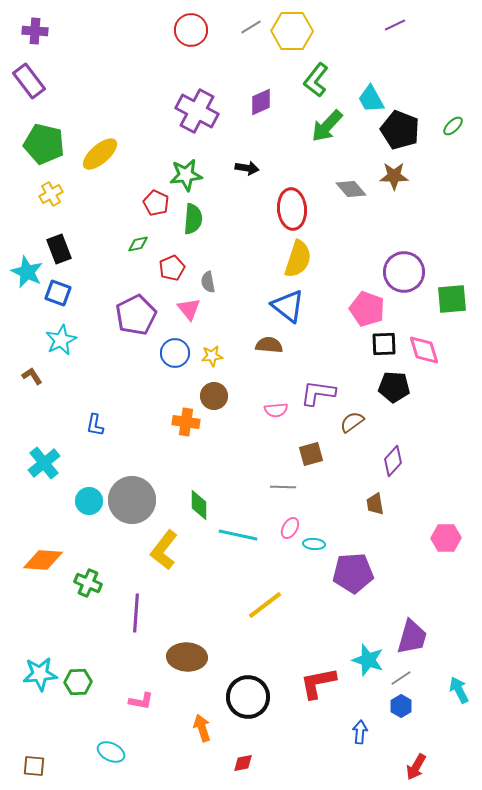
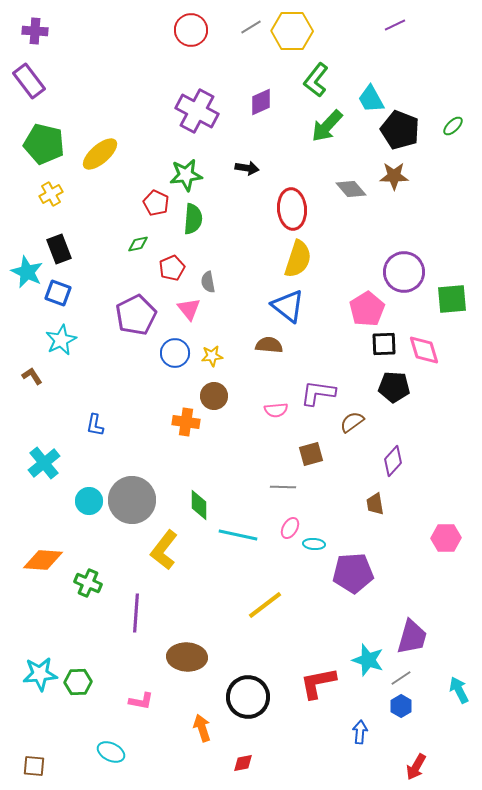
pink pentagon at (367, 309): rotated 20 degrees clockwise
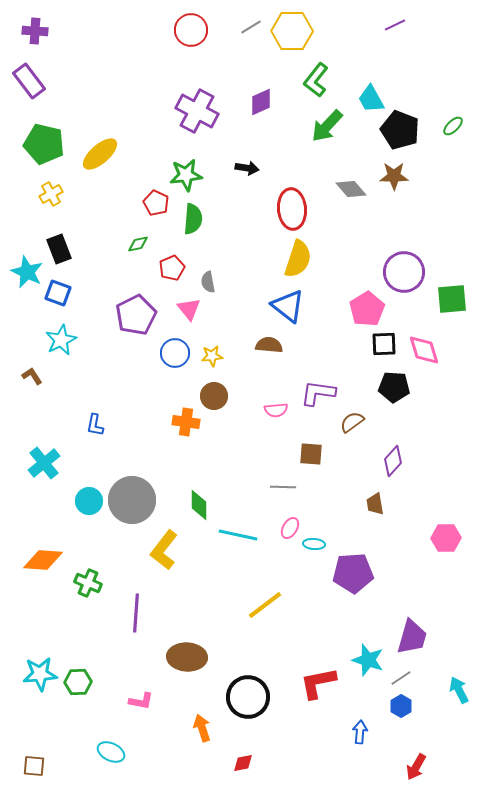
brown square at (311, 454): rotated 20 degrees clockwise
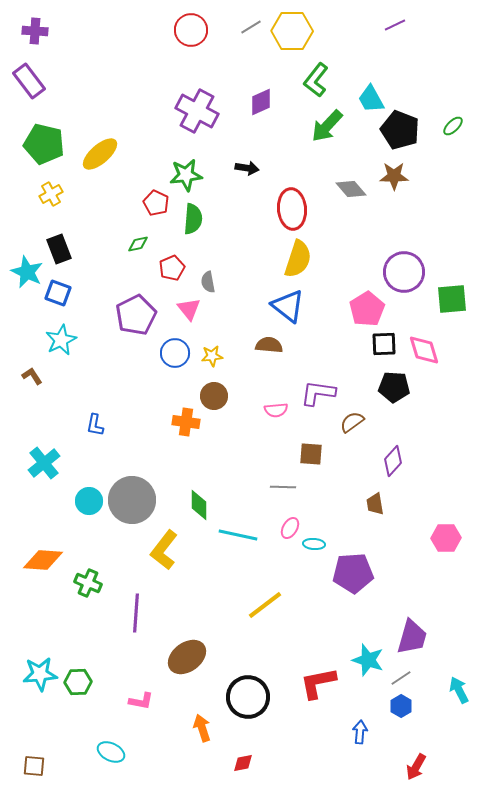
brown ellipse at (187, 657): rotated 39 degrees counterclockwise
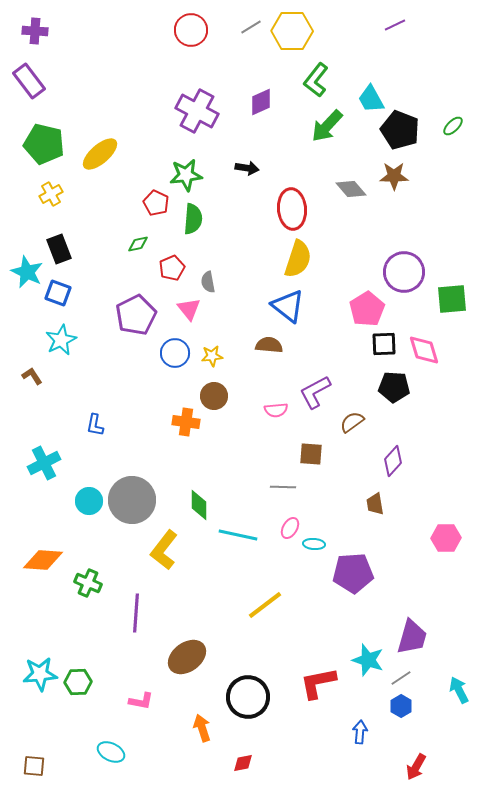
purple L-shape at (318, 393): moved 3 px left, 1 px up; rotated 36 degrees counterclockwise
cyan cross at (44, 463): rotated 12 degrees clockwise
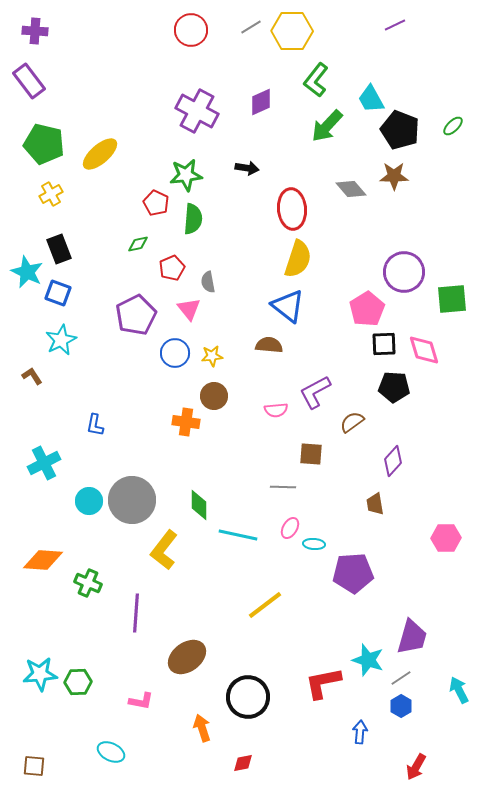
red L-shape at (318, 683): moved 5 px right
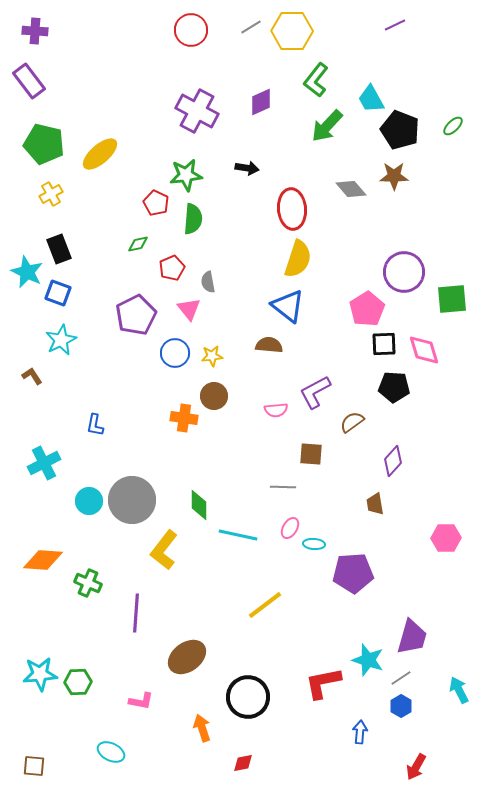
orange cross at (186, 422): moved 2 px left, 4 px up
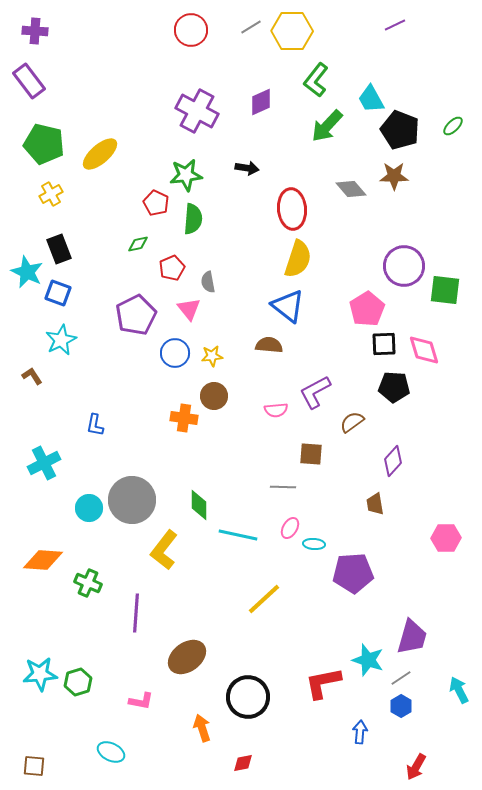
purple circle at (404, 272): moved 6 px up
green square at (452, 299): moved 7 px left, 9 px up; rotated 12 degrees clockwise
cyan circle at (89, 501): moved 7 px down
yellow line at (265, 605): moved 1 px left, 6 px up; rotated 6 degrees counterclockwise
green hexagon at (78, 682): rotated 16 degrees counterclockwise
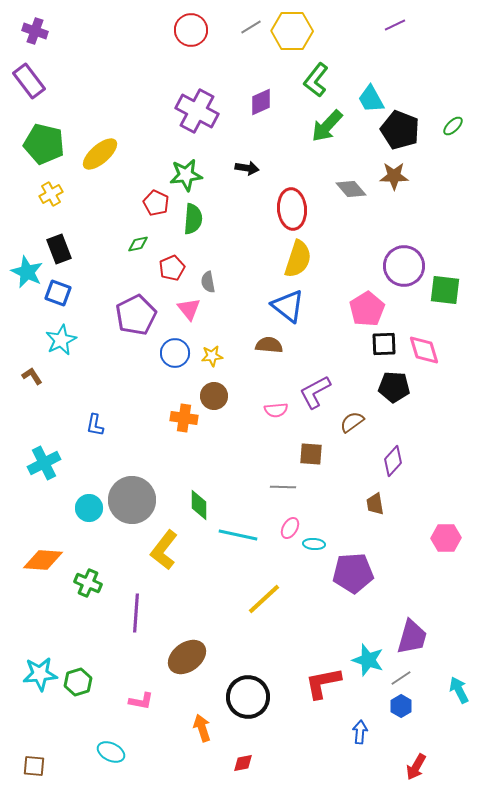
purple cross at (35, 31): rotated 15 degrees clockwise
